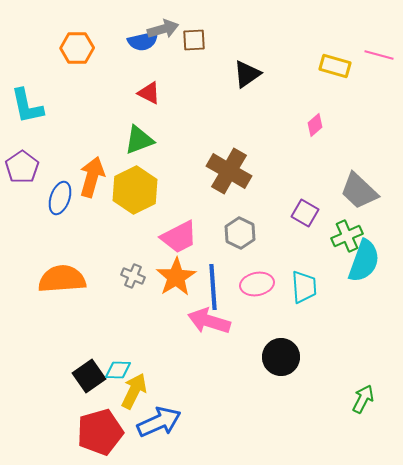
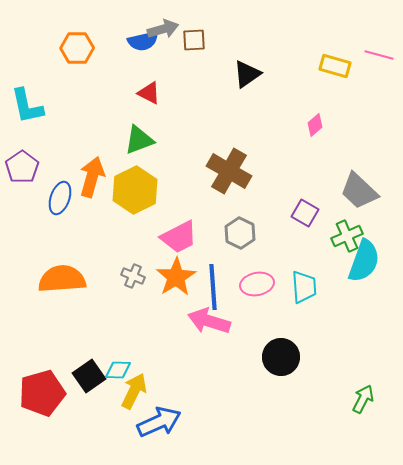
red pentagon: moved 58 px left, 39 px up
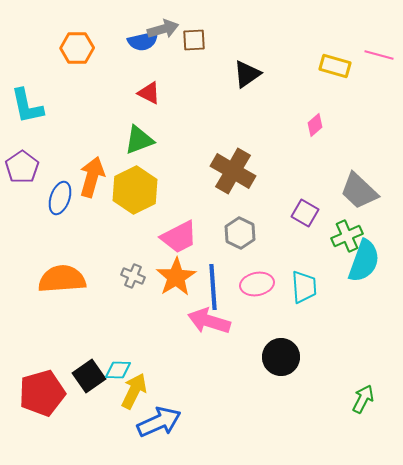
brown cross: moved 4 px right
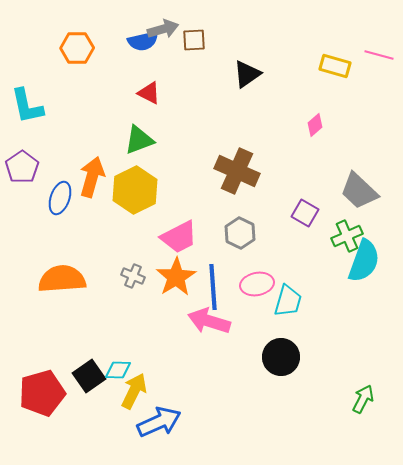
brown cross: moved 4 px right; rotated 6 degrees counterclockwise
cyan trapezoid: moved 16 px left, 14 px down; rotated 20 degrees clockwise
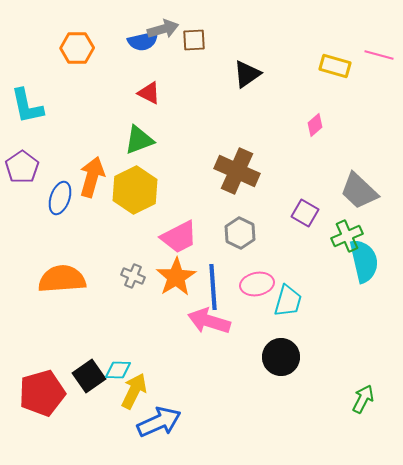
cyan semicircle: rotated 33 degrees counterclockwise
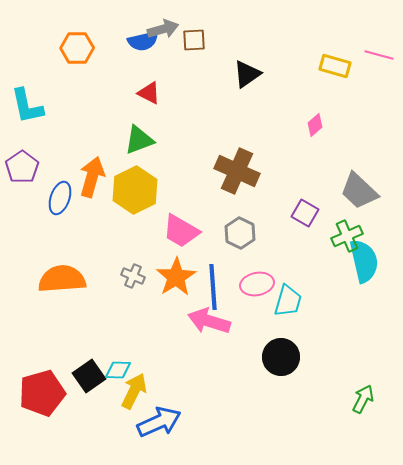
pink trapezoid: moved 2 px right, 6 px up; rotated 57 degrees clockwise
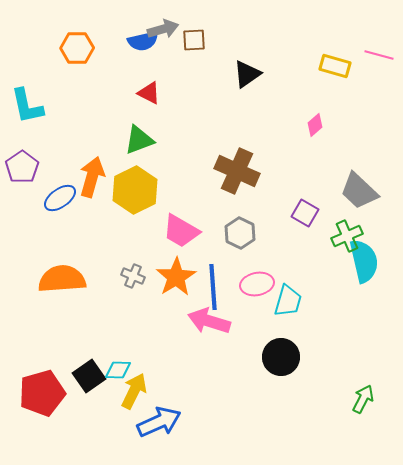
blue ellipse: rotated 36 degrees clockwise
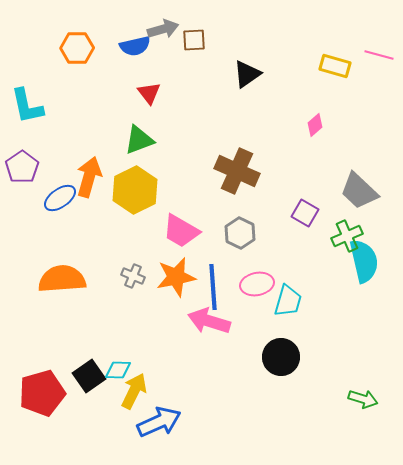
blue semicircle: moved 8 px left, 5 px down
red triangle: rotated 25 degrees clockwise
orange arrow: moved 3 px left
orange star: rotated 21 degrees clockwise
green arrow: rotated 80 degrees clockwise
